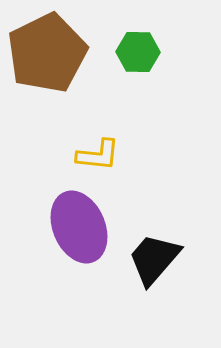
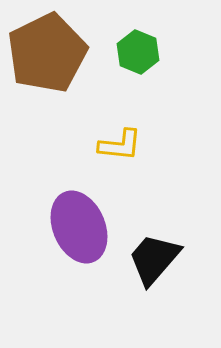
green hexagon: rotated 21 degrees clockwise
yellow L-shape: moved 22 px right, 10 px up
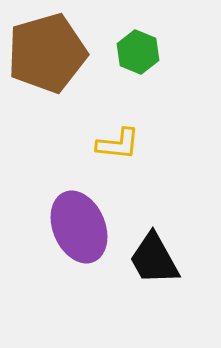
brown pentagon: rotated 10 degrees clockwise
yellow L-shape: moved 2 px left, 1 px up
black trapezoid: rotated 70 degrees counterclockwise
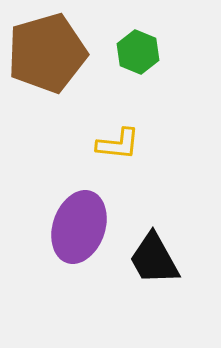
purple ellipse: rotated 42 degrees clockwise
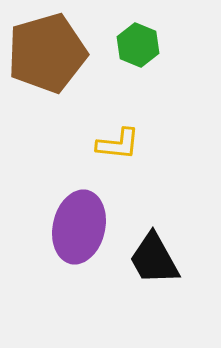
green hexagon: moved 7 px up
purple ellipse: rotated 6 degrees counterclockwise
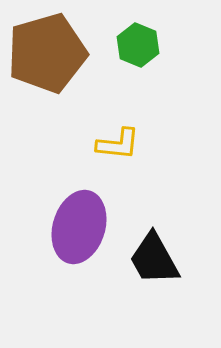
purple ellipse: rotated 4 degrees clockwise
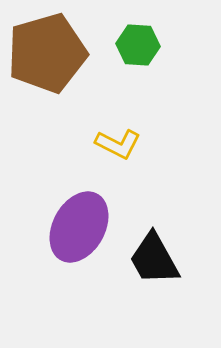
green hexagon: rotated 18 degrees counterclockwise
yellow L-shape: rotated 21 degrees clockwise
purple ellipse: rotated 12 degrees clockwise
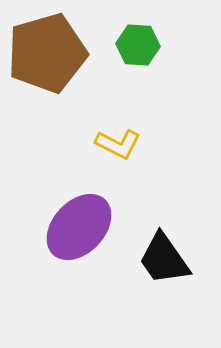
purple ellipse: rotated 14 degrees clockwise
black trapezoid: moved 10 px right; rotated 6 degrees counterclockwise
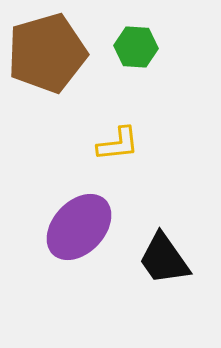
green hexagon: moved 2 px left, 2 px down
yellow L-shape: rotated 33 degrees counterclockwise
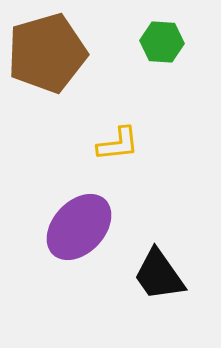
green hexagon: moved 26 px right, 5 px up
black trapezoid: moved 5 px left, 16 px down
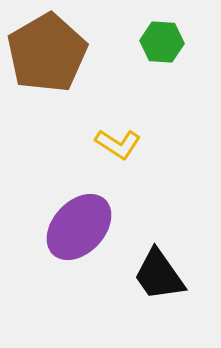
brown pentagon: rotated 14 degrees counterclockwise
yellow L-shape: rotated 39 degrees clockwise
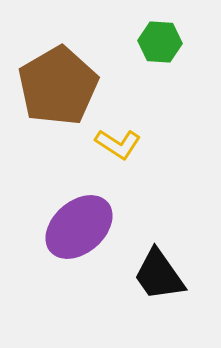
green hexagon: moved 2 px left
brown pentagon: moved 11 px right, 33 px down
purple ellipse: rotated 6 degrees clockwise
